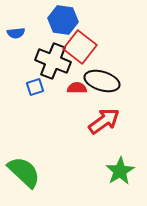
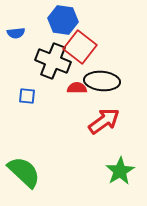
black ellipse: rotated 12 degrees counterclockwise
blue square: moved 8 px left, 9 px down; rotated 24 degrees clockwise
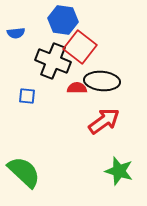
green star: moved 1 px left; rotated 24 degrees counterclockwise
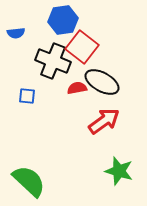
blue hexagon: rotated 16 degrees counterclockwise
red square: moved 2 px right
black ellipse: moved 1 px down; rotated 24 degrees clockwise
red semicircle: rotated 12 degrees counterclockwise
green semicircle: moved 5 px right, 9 px down
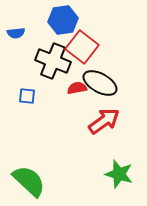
black ellipse: moved 2 px left, 1 px down
green star: moved 3 px down
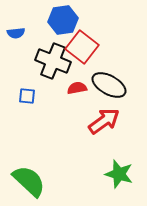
black ellipse: moved 9 px right, 2 px down
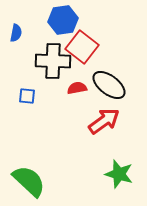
blue semicircle: rotated 72 degrees counterclockwise
black cross: rotated 20 degrees counterclockwise
black ellipse: rotated 8 degrees clockwise
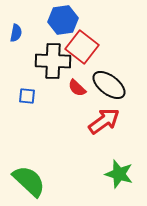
red semicircle: rotated 126 degrees counterclockwise
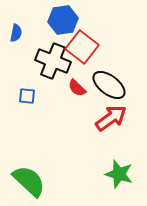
black cross: rotated 20 degrees clockwise
red arrow: moved 7 px right, 3 px up
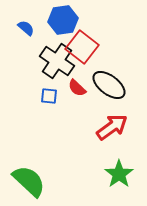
blue semicircle: moved 10 px right, 5 px up; rotated 60 degrees counterclockwise
black cross: moved 4 px right; rotated 12 degrees clockwise
blue square: moved 22 px right
red arrow: moved 1 px right, 9 px down
green star: rotated 20 degrees clockwise
